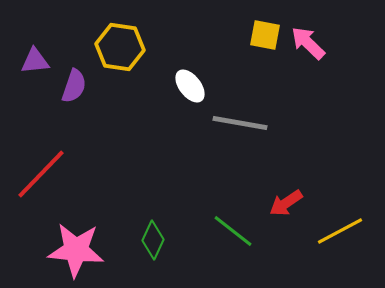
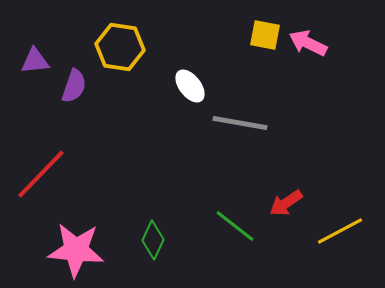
pink arrow: rotated 18 degrees counterclockwise
green line: moved 2 px right, 5 px up
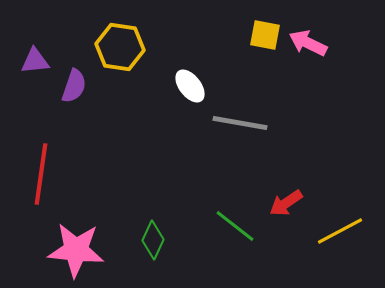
red line: rotated 36 degrees counterclockwise
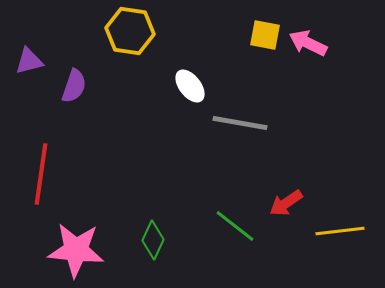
yellow hexagon: moved 10 px right, 16 px up
purple triangle: moved 6 px left; rotated 8 degrees counterclockwise
yellow line: rotated 21 degrees clockwise
